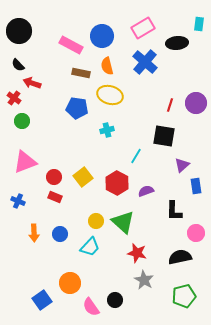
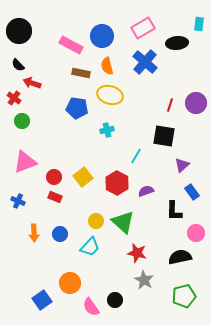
blue rectangle at (196, 186): moved 4 px left, 6 px down; rotated 28 degrees counterclockwise
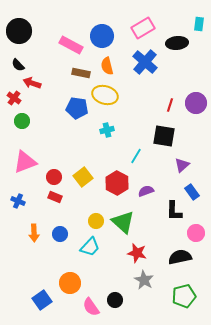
yellow ellipse at (110, 95): moved 5 px left
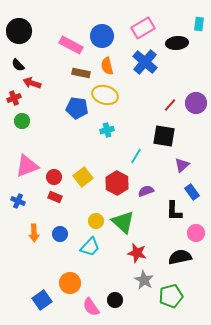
red cross at (14, 98): rotated 32 degrees clockwise
red line at (170, 105): rotated 24 degrees clockwise
pink triangle at (25, 162): moved 2 px right, 4 px down
green pentagon at (184, 296): moved 13 px left
